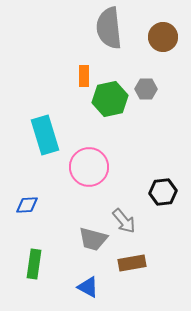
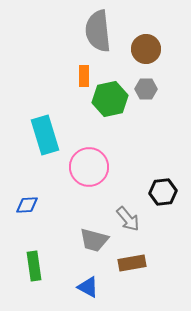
gray semicircle: moved 11 px left, 3 px down
brown circle: moved 17 px left, 12 px down
gray arrow: moved 4 px right, 2 px up
gray trapezoid: moved 1 px right, 1 px down
green rectangle: moved 2 px down; rotated 16 degrees counterclockwise
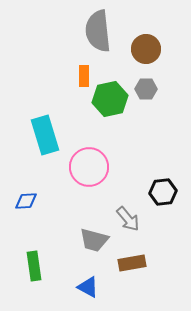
blue diamond: moved 1 px left, 4 px up
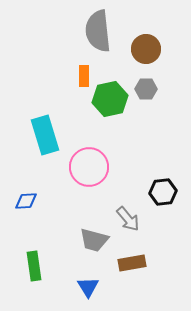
blue triangle: rotated 30 degrees clockwise
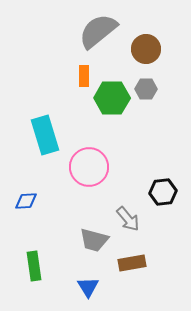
gray semicircle: rotated 57 degrees clockwise
green hexagon: moved 2 px right, 1 px up; rotated 12 degrees clockwise
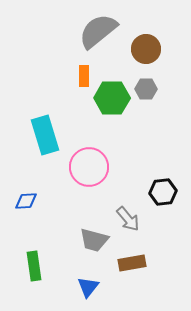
blue triangle: rotated 10 degrees clockwise
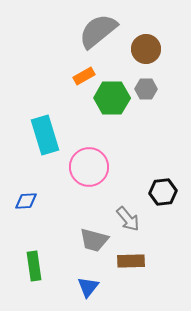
orange rectangle: rotated 60 degrees clockwise
brown rectangle: moved 1 px left, 2 px up; rotated 8 degrees clockwise
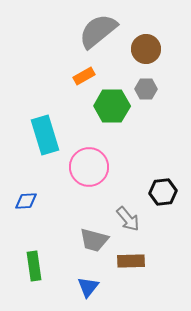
green hexagon: moved 8 px down
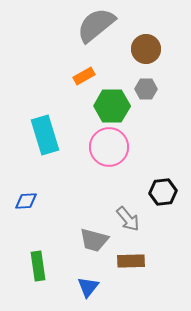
gray semicircle: moved 2 px left, 6 px up
pink circle: moved 20 px right, 20 px up
green rectangle: moved 4 px right
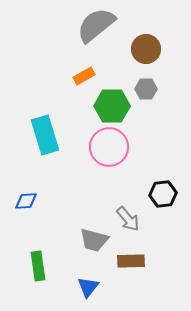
black hexagon: moved 2 px down
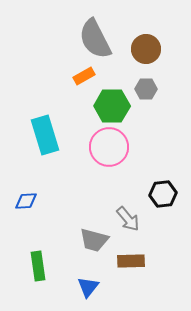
gray semicircle: moved 1 px left, 14 px down; rotated 78 degrees counterclockwise
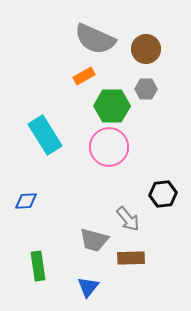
gray semicircle: rotated 39 degrees counterclockwise
cyan rectangle: rotated 15 degrees counterclockwise
brown rectangle: moved 3 px up
